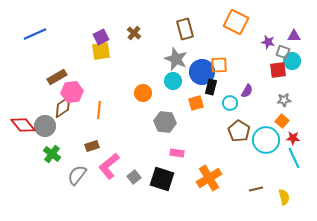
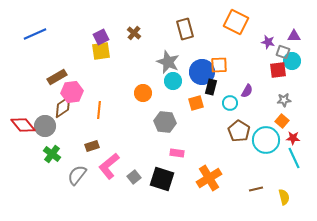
gray star at (176, 59): moved 8 px left, 3 px down
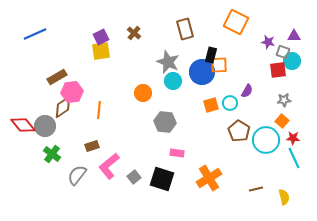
black rectangle at (211, 87): moved 32 px up
orange square at (196, 103): moved 15 px right, 2 px down
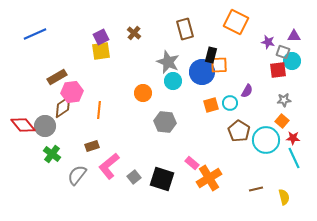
pink rectangle at (177, 153): moved 15 px right, 10 px down; rotated 32 degrees clockwise
